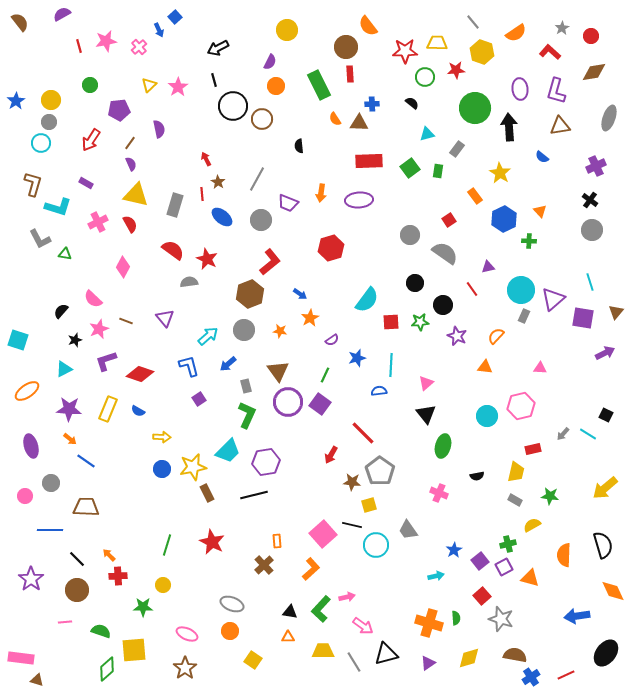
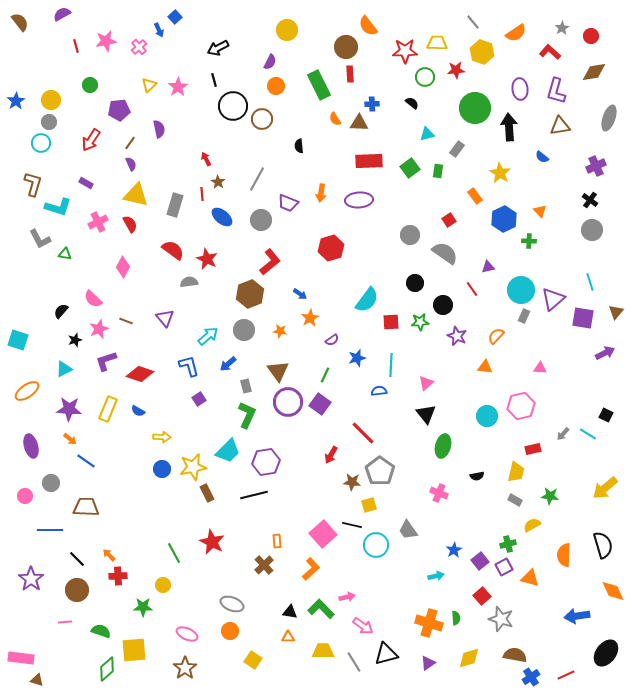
red line at (79, 46): moved 3 px left
green line at (167, 545): moved 7 px right, 8 px down; rotated 45 degrees counterclockwise
green L-shape at (321, 609): rotated 92 degrees clockwise
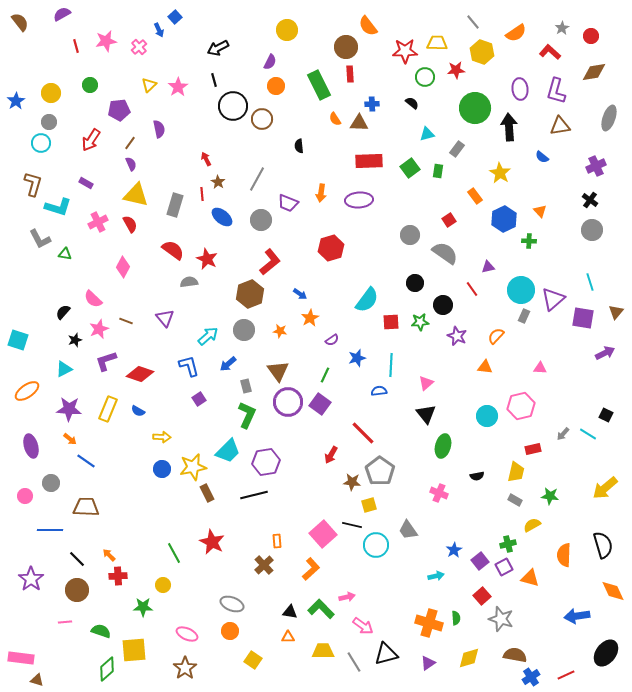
yellow circle at (51, 100): moved 7 px up
black semicircle at (61, 311): moved 2 px right, 1 px down
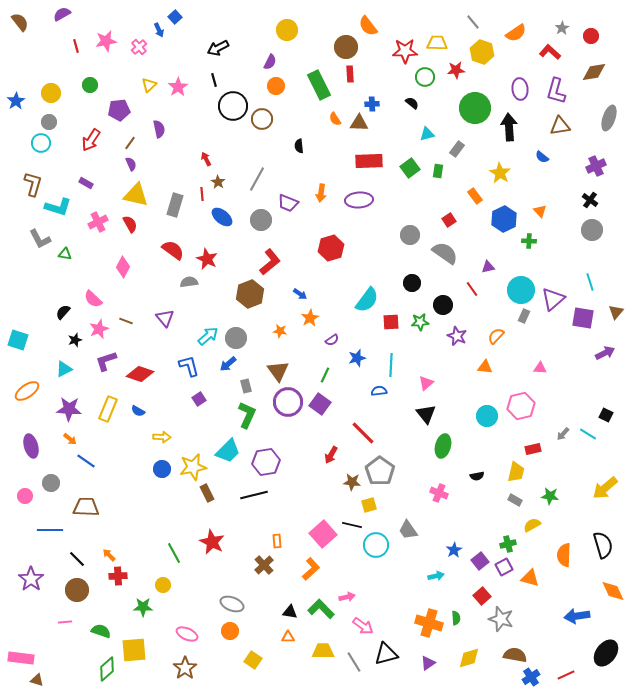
black circle at (415, 283): moved 3 px left
gray circle at (244, 330): moved 8 px left, 8 px down
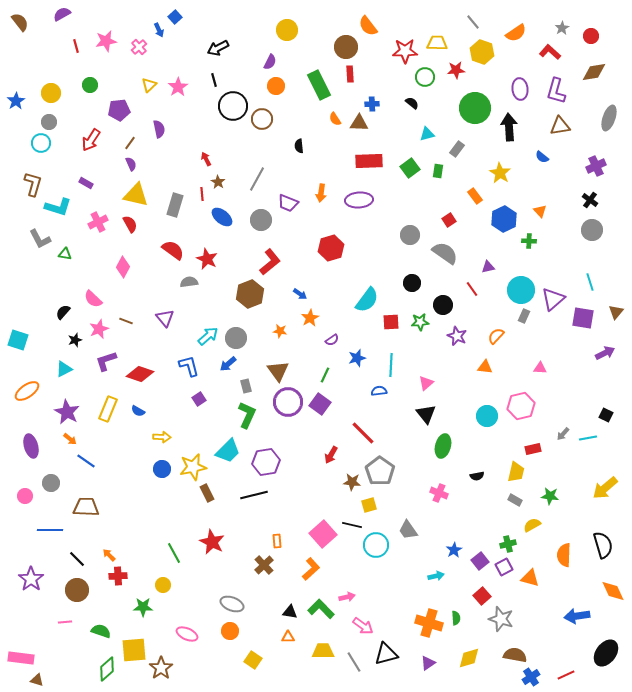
purple star at (69, 409): moved 2 px left, 3 px down; rotated 25 degrees clockwise
cyan line at (588, 434): moved 4 px down; rotated 42 degrees counterclockwise
brown star at (185, 668): moved 24 px left
